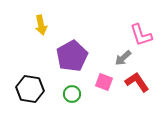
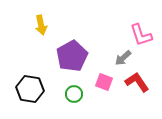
green circle: moved 2 px right
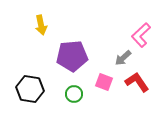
pink L-shape: rotated 65 degrees clockwise
purple pentagon: rotated 24 degrees clockwise
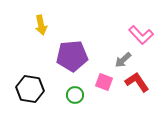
pink L-shape: rotated 90 degrees counterclockwise
gray arrow: moved 2 px down
green circle: moved 1 px right, 1 px down
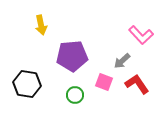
gray arrow: moved 1 px left, 1 px down
red L-shape: moved 2 px down
black hexagon: moved 3 px left, 5 px up
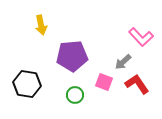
pink L-shape: moved 2 px down
gray arrow: moved 1 px right, 1 px down
